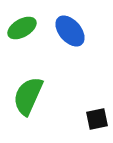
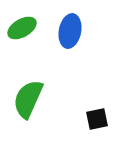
blue ellipse: rotated 52 degrees clockwise
green semicircle: moved 3 px down
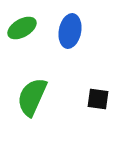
green semicircle: moved 4 px right, 2 px up
black square: moved 1 px right, 20 px up; rotated 20 degrees clockwise
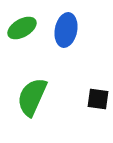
blue ellipse: moved 4 px left, 1 px up
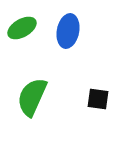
blue ellipse: moved 2 px right, 1 px down
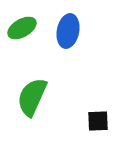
black square: moved 22 px down; rotated 10 degrees counterclockwise
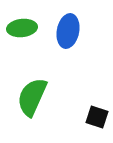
green ellipse: rotated 24 degrees clockwise
black square: moved 1 px left, 4 px up; rotated 20 degrees clockwise
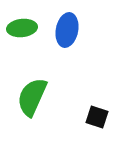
blue ellipse: moved 1 px left, 1 px up
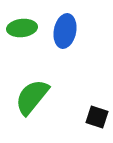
blue ellipse: moved 2 px left, 1 px down
green semicircle: rotated 15 degrees clockwise
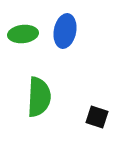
green ellipse: moved 1 px right, 6 px down
green semicircle: moved 7 px right; rotated 144 degrees clockwise
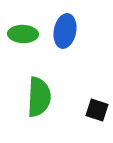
green ellipse: rotated 8 degrees clockwise
black square: moved 7 px up
